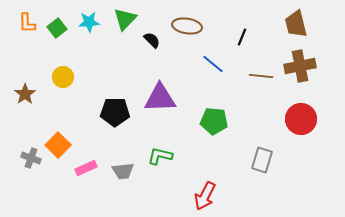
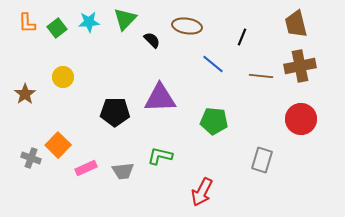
red arrow: moved 3 px left, 4 px up
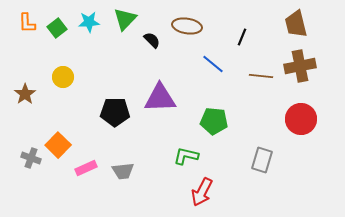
green L-shape: moved 26 px right
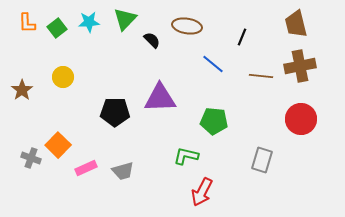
brown star: moved 3 px left, 4 px up
gray trapezoid: rotated 10 degrees counterclockwise
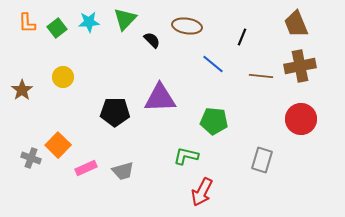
brown trapezoid: rotated 8 degrees counterclockwise
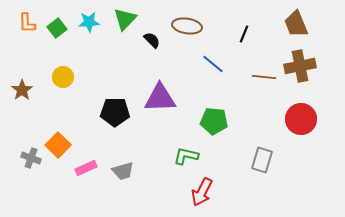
black line: moved 2 px right, 3 px up
brown line: moved 3 px right, 1 px down
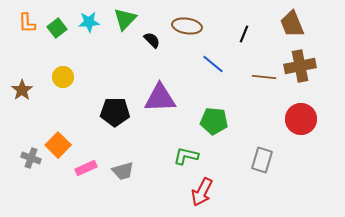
brown trapezoid: moved 4 px left
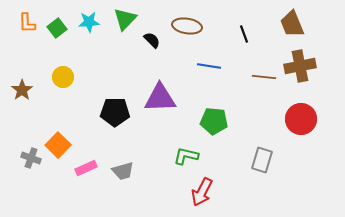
black line: rotated 42 degrees counterclockwise
blue line: moved 4 px left, 2 px down; rotated 30 degrees counterclockwise
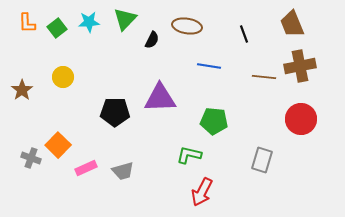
black semicircle: rotated 72 degrees clockwise
green L-shape: moved 3 px right, 1 px up
